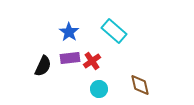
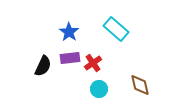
cyan rectangle: moved 2 px right, 2 px up
red cross: moved 1 px right, 2 px down
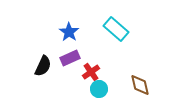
purple rectangle: rotated 18 degrees counterclockwise
red cross: moved 2 px left, 9 px down
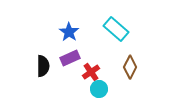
black semicircle: rotated 25 degrees counterclockwise
brown diamond: moved 10 px left, 18 px up; rotated 40 degrees clockwise
